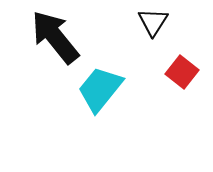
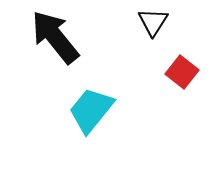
cyan trapezoid: moved 9 px left, 21 px down
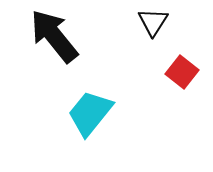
black arrow: moved 1 px left, 1 px up
cyan trapezoid: moved 1 px left, 3 px down
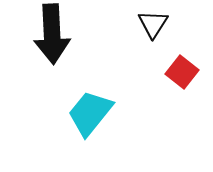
black triangle: moved 2 px down
black arrow: moved 2 px left, 2 px up; rotated 144 degrees counterclockwise
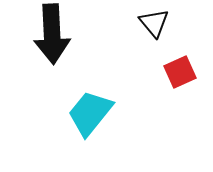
black triangle: moved 1 px right, 1 px up; rotated 12 degrees counterclockwise
red square: moved 2 px left; rotated 28 degrees clockwise
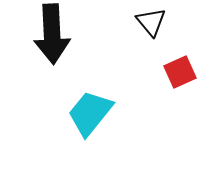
black triangle: moved 3 px left, 1 px up
